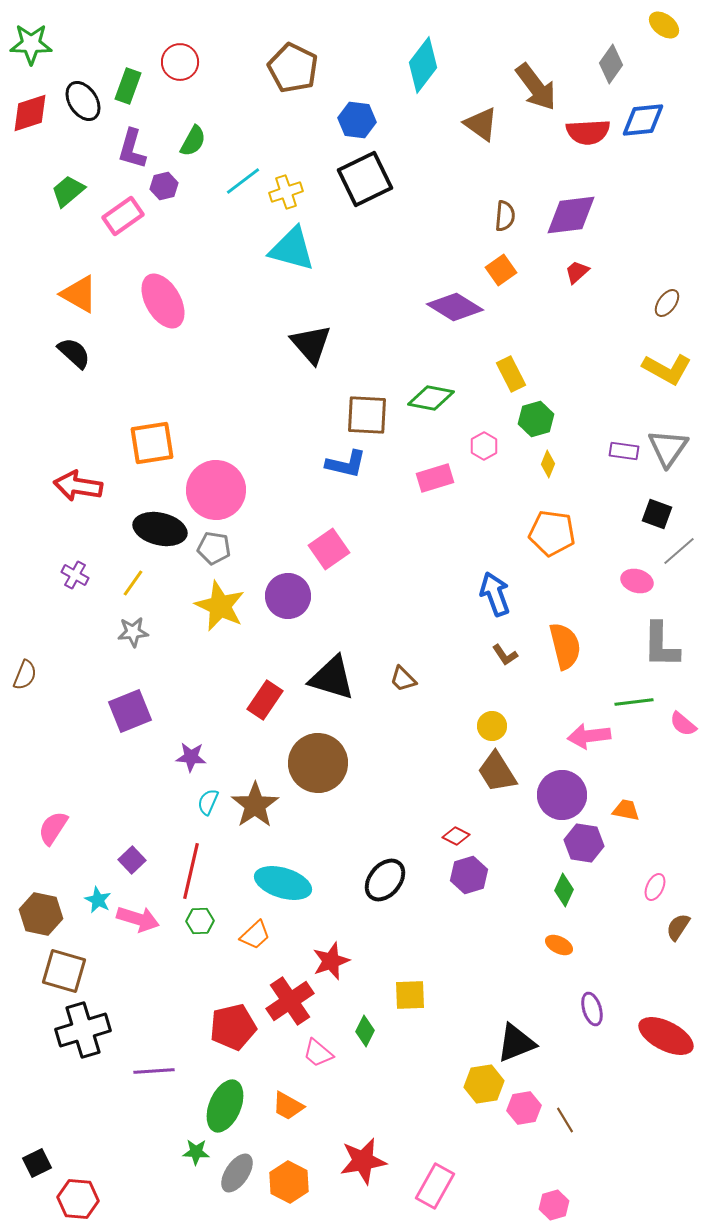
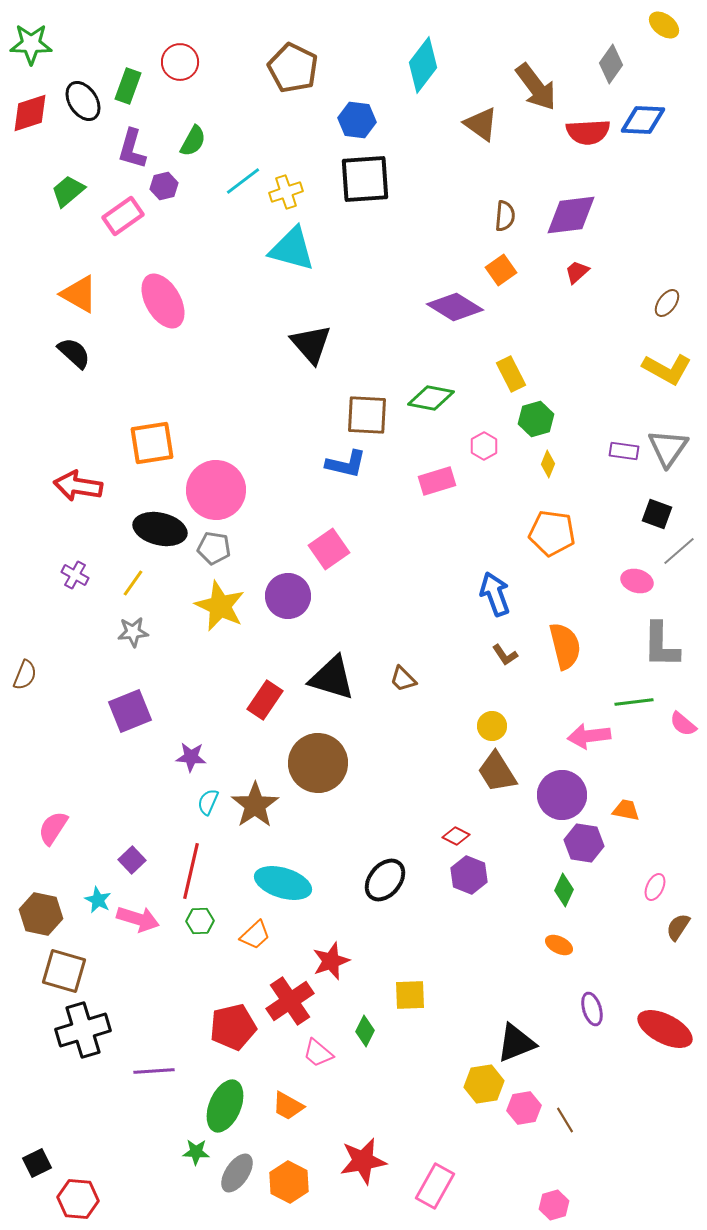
blue diamond at (643, 120): rotated 9 degrees clockwise
black square at (365, 179): rotated 22 degrees clockwise
pink rectangle at (435, 478): moved 2 px right, 3 px down
purple hexagon at (469, 875): rotated 21 degrees counterclockwise
red ellipse at (666, 1036): moved 1 px left, 7 px up
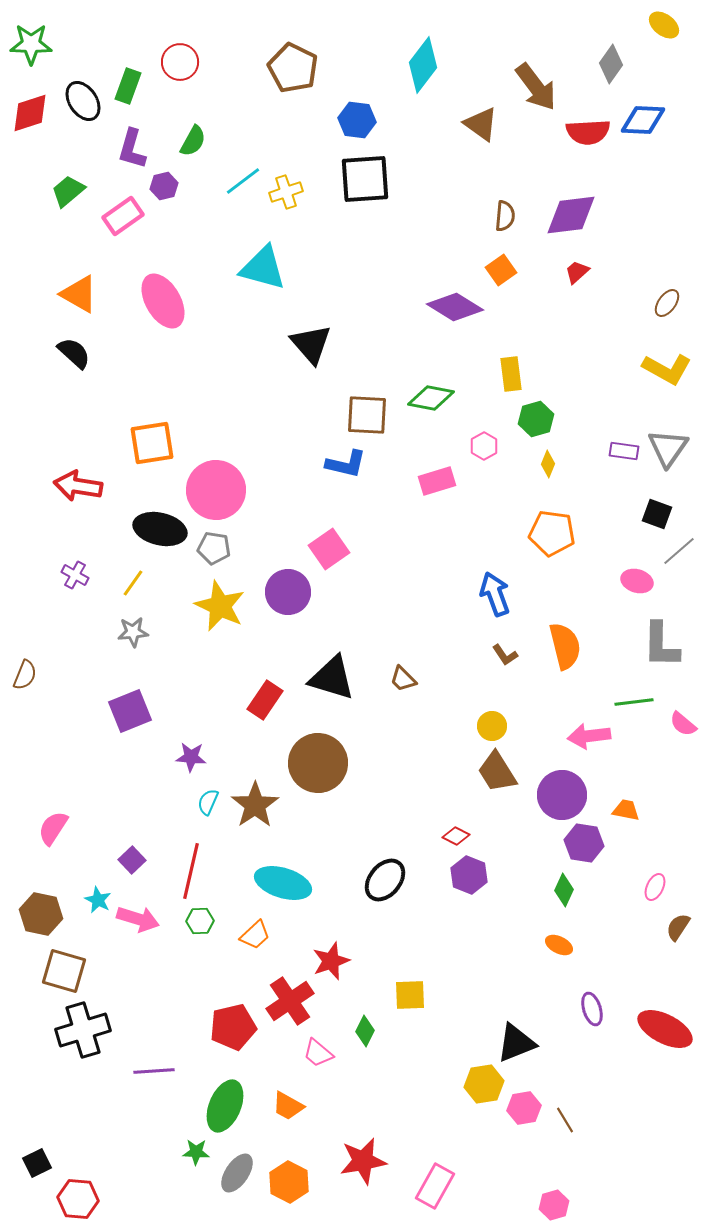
cyan triangle at (292, 249): moved 29 px left, 19 px down
yellow rectangle at (511, 374): rotated 20 degrees clockwise
purple circle at (288, 596): moved 4 px up
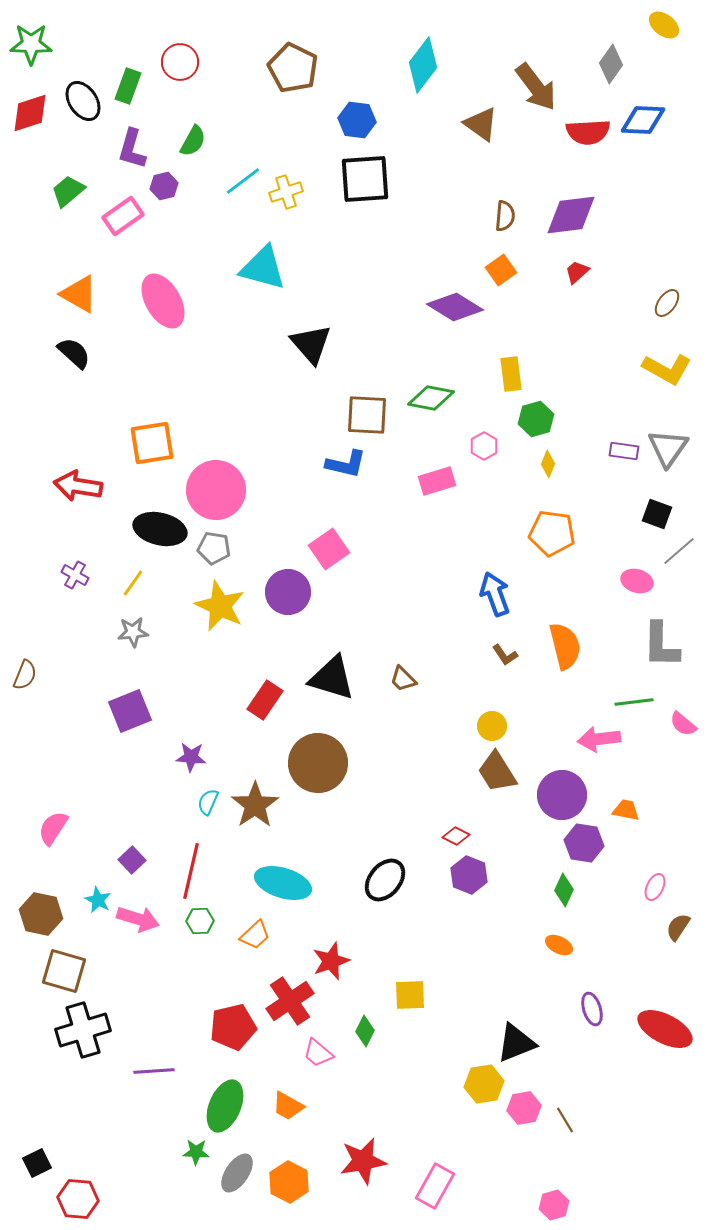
pink arrow at (589, 736): moved 10 px right, 3 px down
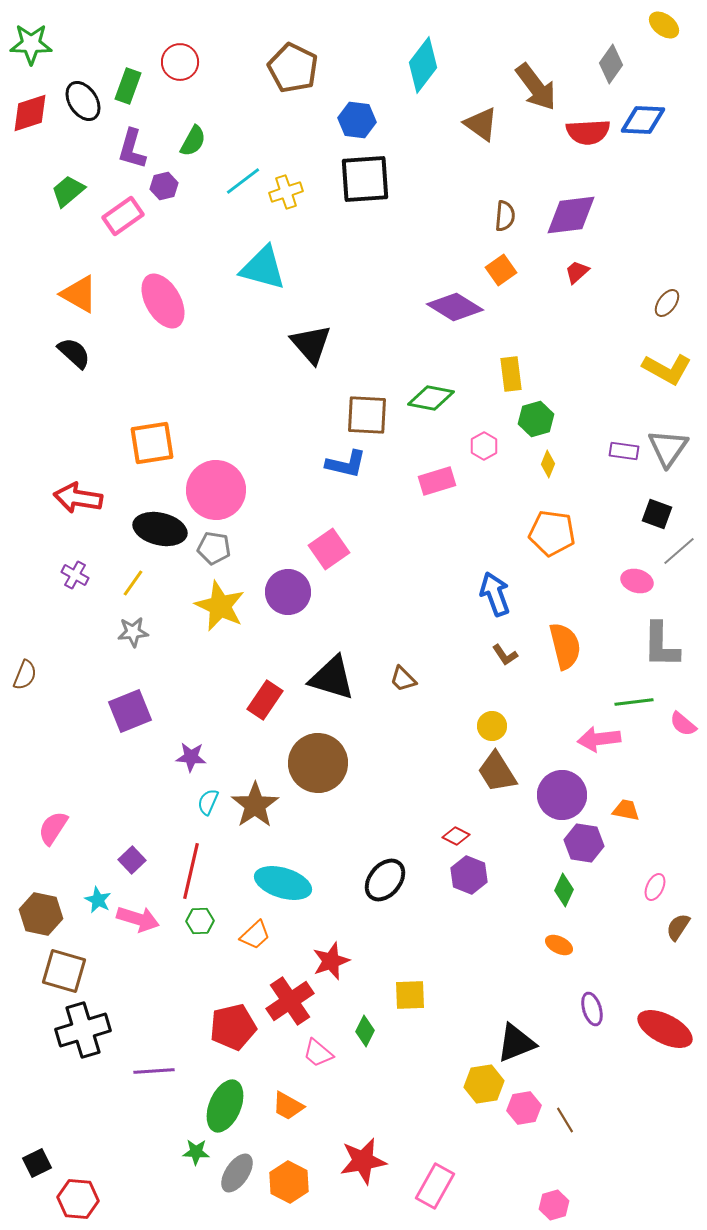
red arrow at (78, 486): moved 12 px down
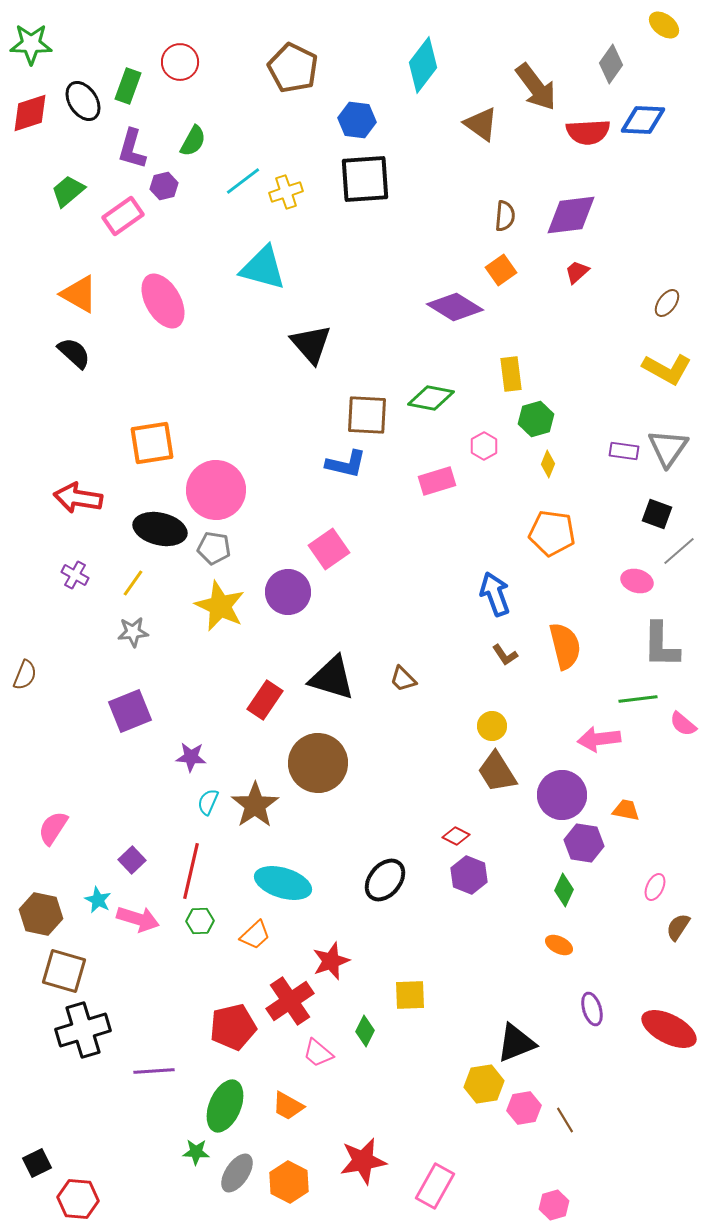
green line at (634, 702): moved 4 px right, 3 px up
red ellipse at (665, 1029): moved 4 px right
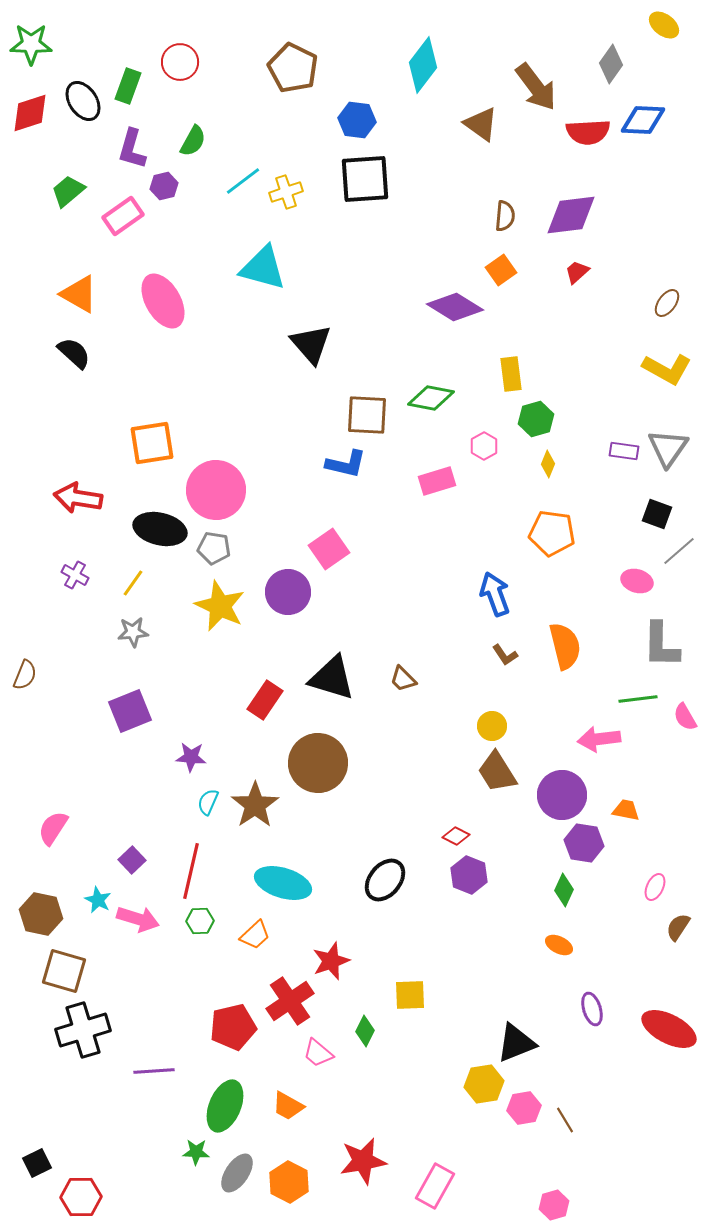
pink semicircle at (683, 724): moved 2 px right, 7 px up; rotated 20 degrees clockwise
red hexagon at (78, 1199): moved 3 px right, 2 px up; rotated 6 degrees counterclockwise
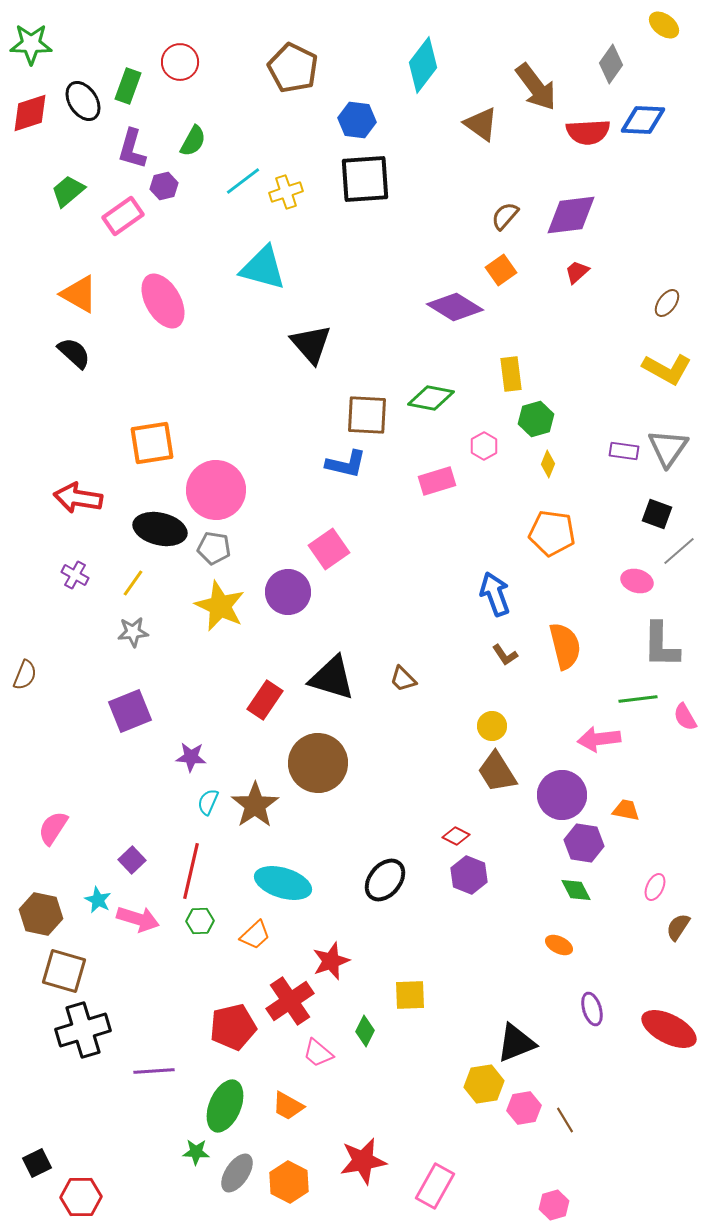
brown semicircle at (505, 216): rotated 144 degrees counterclockwise
green diamond at (564, 890): moved 12 px right; rotated 52 degrees counterclockwise
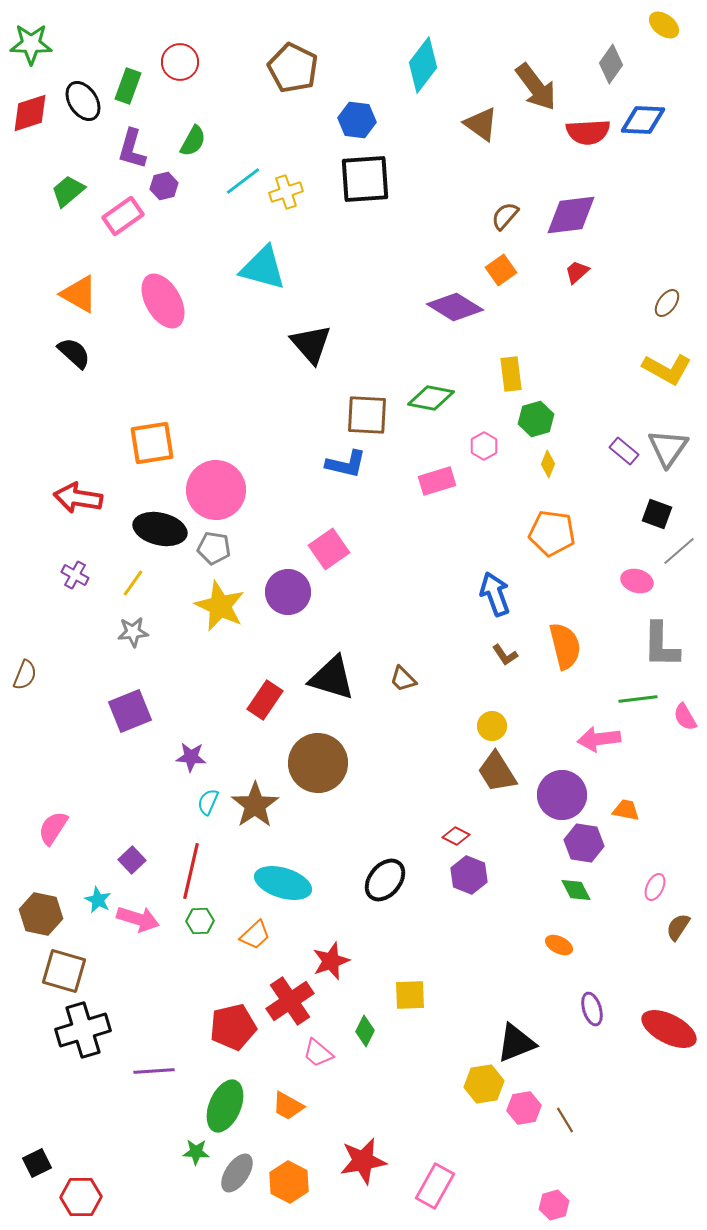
purple rectangle at (624, 451): rotated 32 degrees clockwise
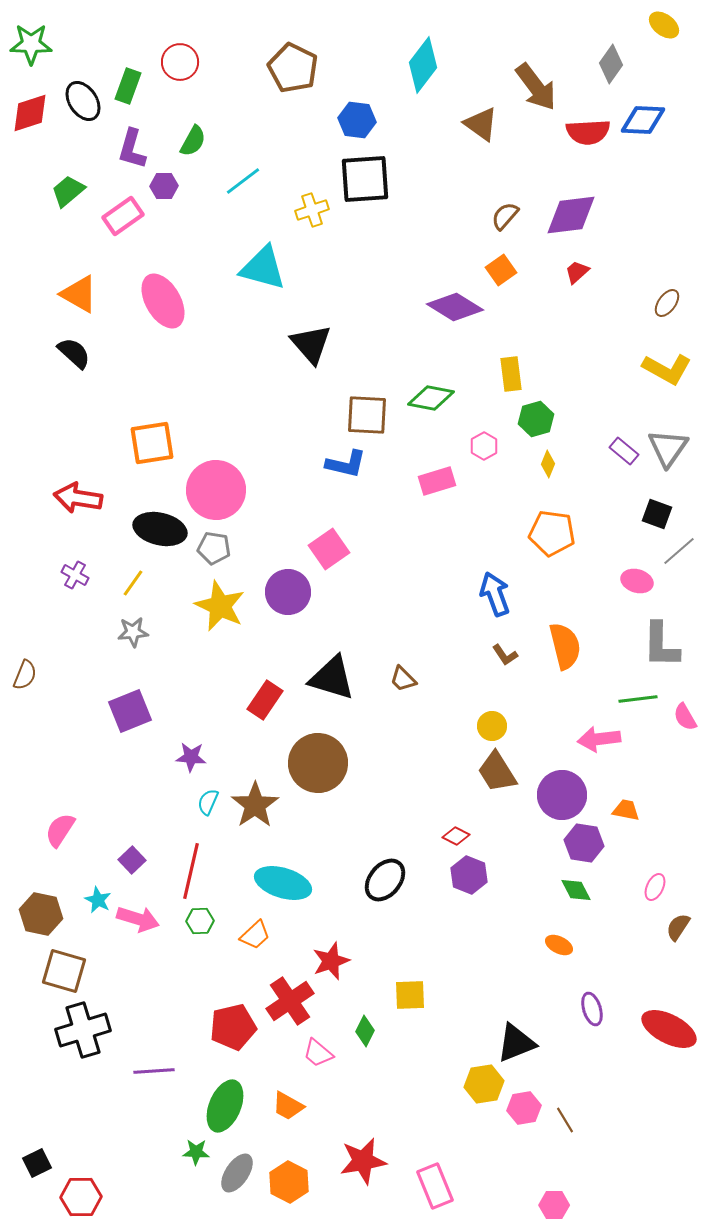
purple hexagon at (164, 186): rotated 12 degrees clockwise
yellow cross at (286, 192): moved 26 px right, 18 px down
pink semicircle at (53, 828): moved 7 px right, 2 px down
pink rectangle at (435, 1186): rotated 51 degrees counterclockwise
pink hexagon at (554, 1205): rotated 16 degrees clockwise
